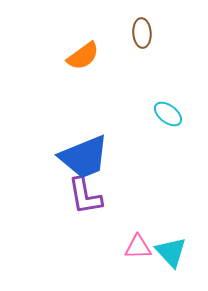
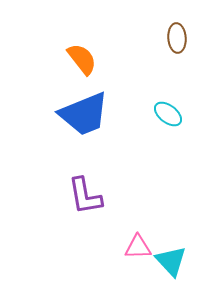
brown ellipse: moved 35 px right, 5 px down
orange semicircle: moved 1 px left, 3 px down; rotated 92 degrees counterclockwise
blue trapezoid: moved 43 px up
cyan triangle: moved 9 px down
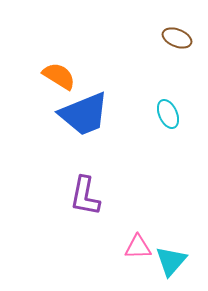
brown ellipse: rotated 64 degrees counterclockwise
orange semicircle: moved 23 px left, 17 px down; rotated 20 degrees counterclockwise
cyan ellipse: rotated 28 degrees clockwise
purple L-shape: rotated 21 degrees clockwise
cyan triangle: rotated 24 degrees clockwise
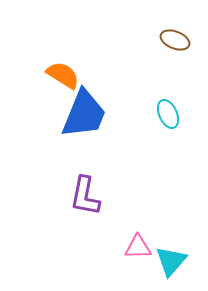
brown ellipse: moved 2 px left, 2 px down
orange semicircle: moved 4 px right, 1 px up
blue trapezoid: rotated 46 degrees counterclockwise
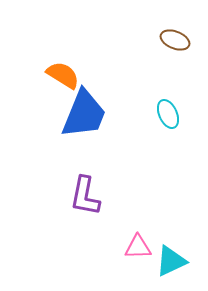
cyan triangle: rotated 24 degrees clockwise
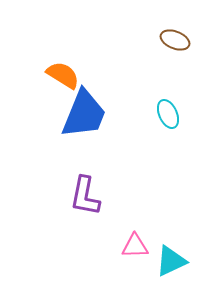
pink triangle: moved 3 px left, 1 px up
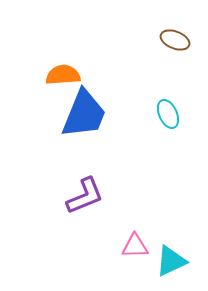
orange semicircle: rotated 36 degrees counterclockwise
purple L-shape: rotated 123 degrees counterclockwise
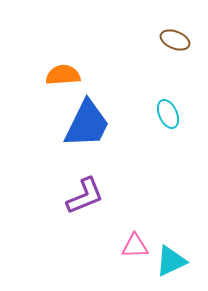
blue trapezoid: moved 3 px right, 10 px down; rotated 4 degrees clockwise
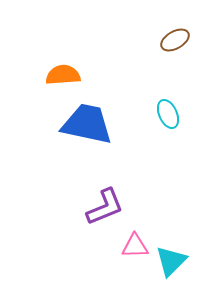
brown ellipse: rotated 52 degrees counterclockwise
blue trapezoid: rotated 104 degrees counterclockwise
purple L-shape: moved 20 px right, 11 px down
cyan triangle: rotated 20 degrees counterclockwise
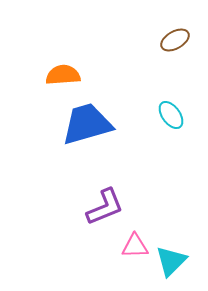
cyan ellipse: moved 3 px right, 1 px down; rotated 12 degrees counterclockwise
blue trapezoid: rotated 28 degrees counterclockwise
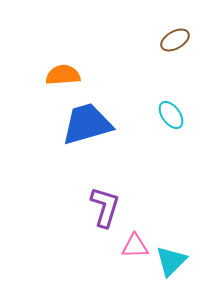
purple L-shape: rotated 51 degrees counterclockwise
